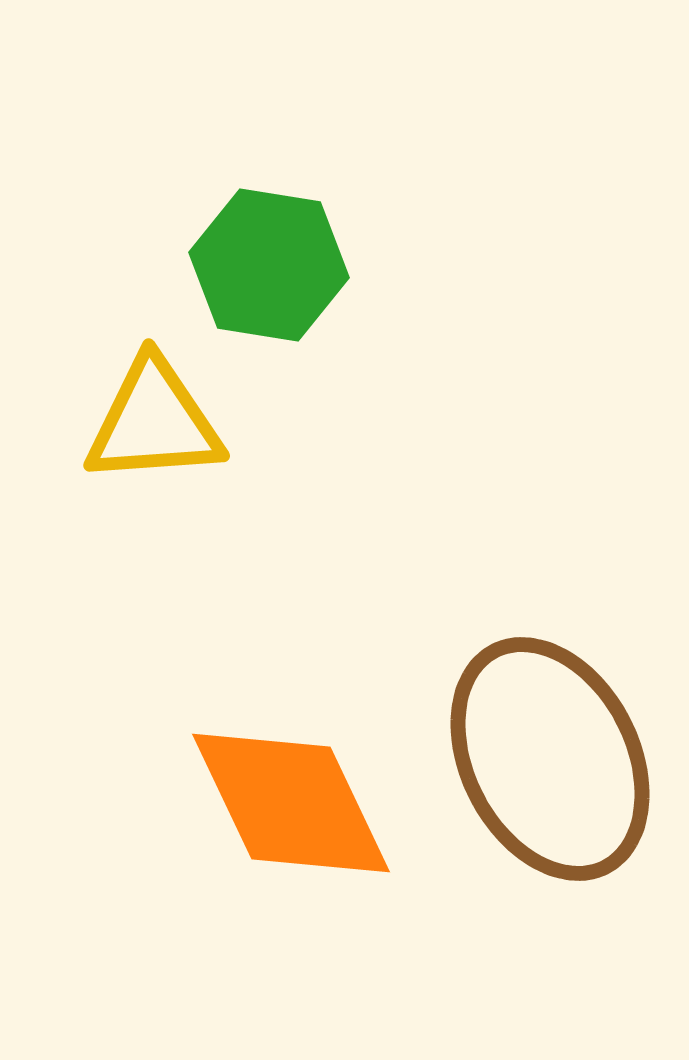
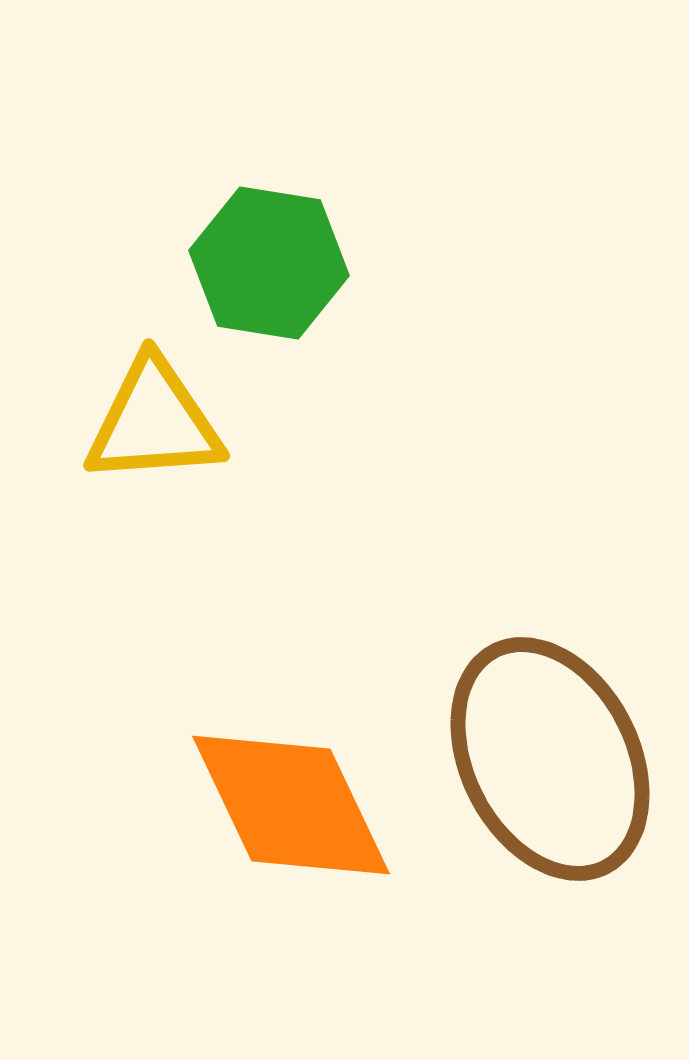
green hexagon: moved 2 px up
orange diamond: moved 2 px down
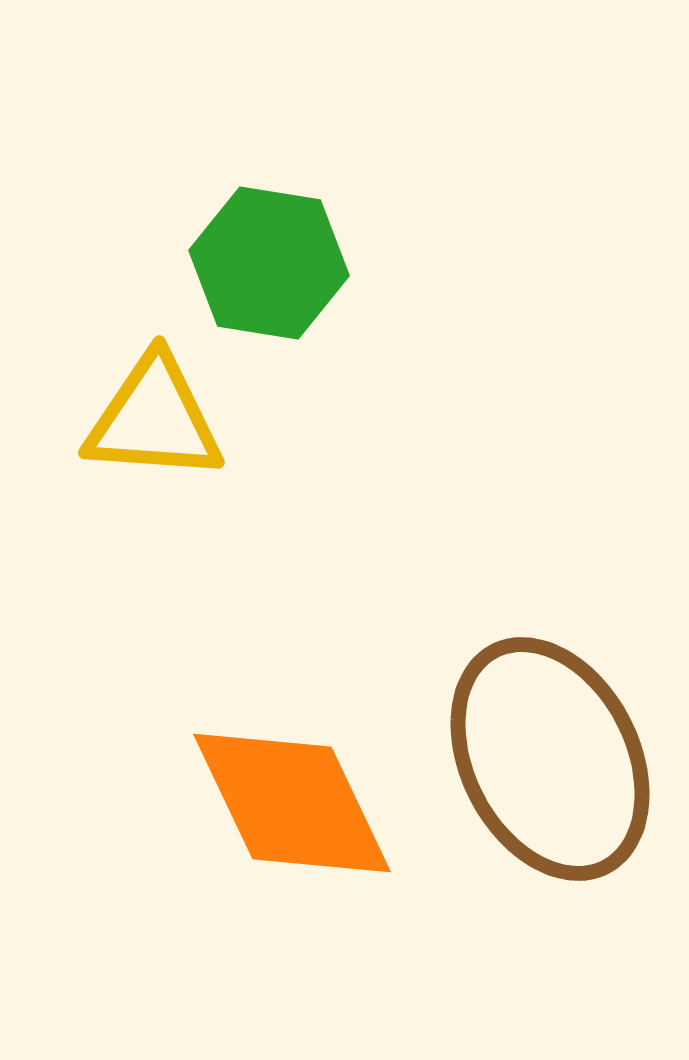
yellow triangle: moved 3 px up; rotated 8 degrees clockwise
orange diamond: moved 1 px right, 2 px up
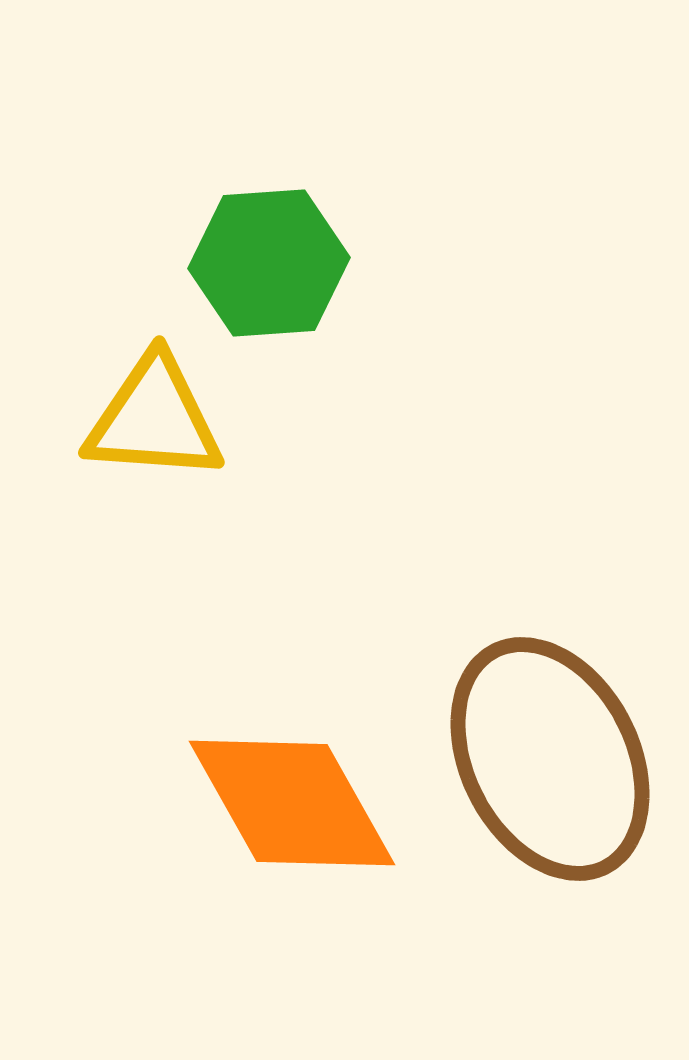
green hexagon: rotated 13 degrees counterclockwise
orange diamond: rotated 4 degrees counterclockwise
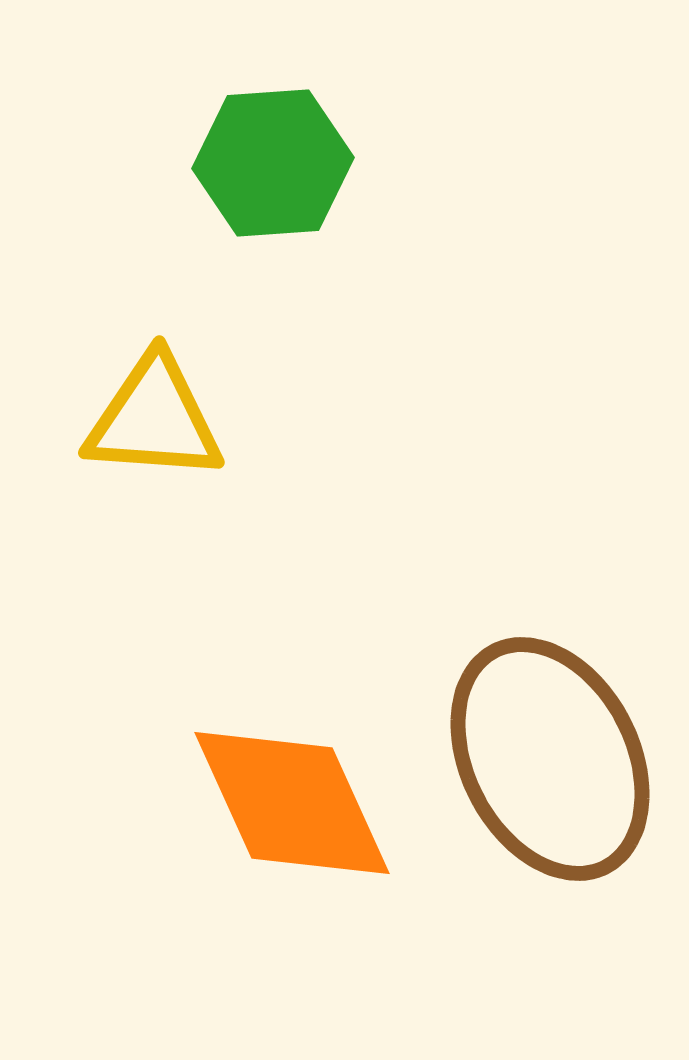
green hexagon: moved 4 px right, 100 px up
orange diamond: rotated 5 degrees clockwise
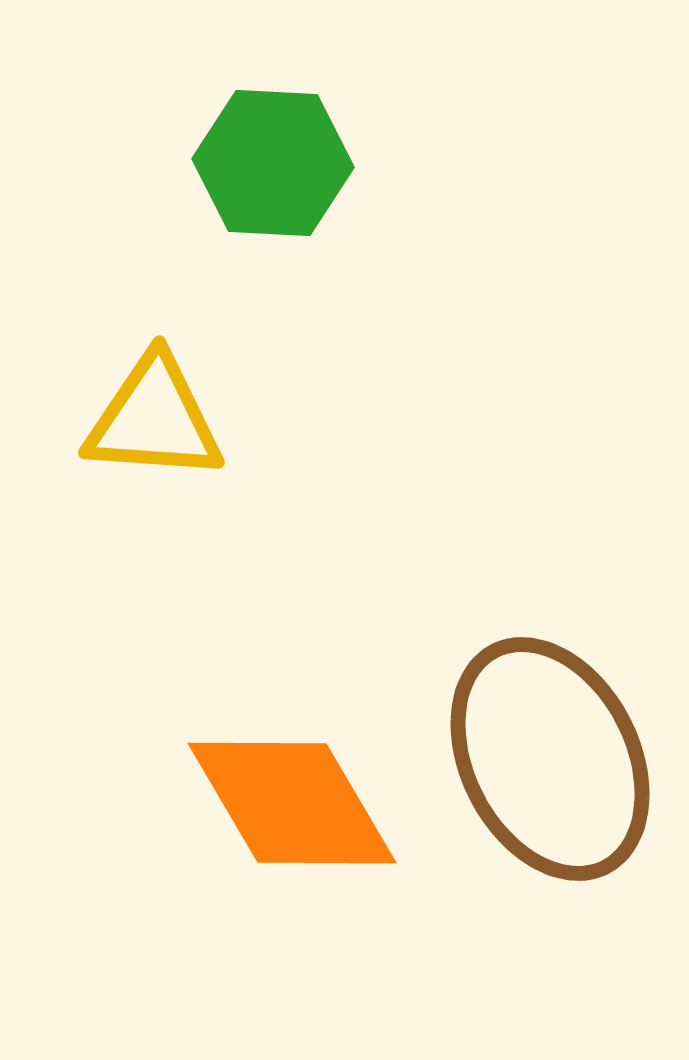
green hexagon: rotated 7 degrees clockwise
orange diamond: rotated 6 degrees counterclockwise
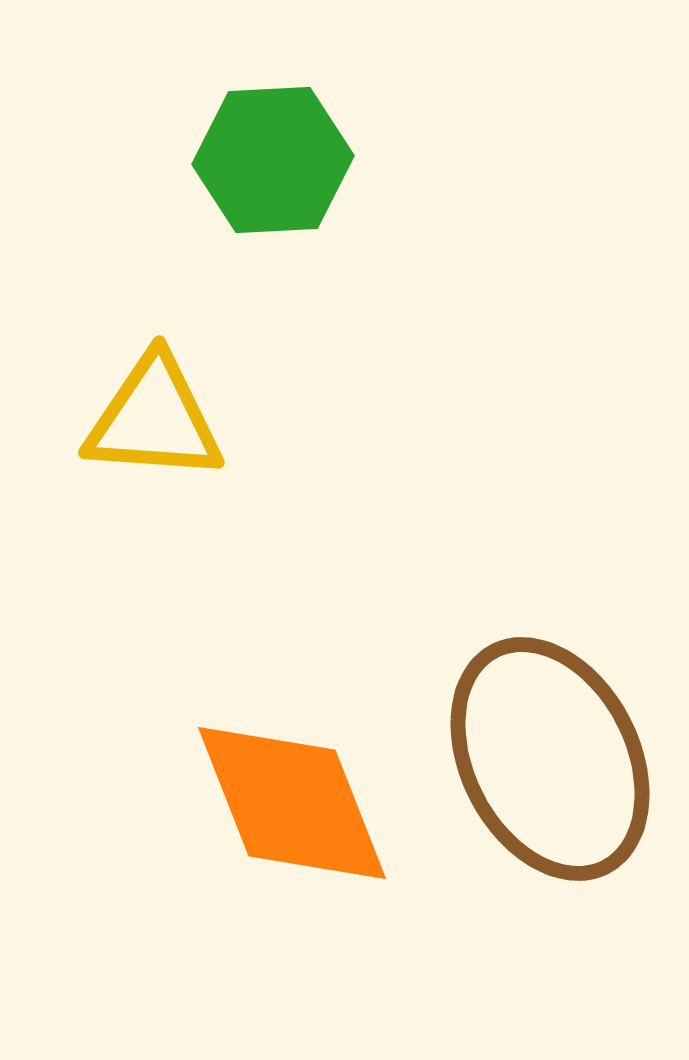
green hexagon: moved 3 px up; rotated 6 degrees counterclockwise
orange diamond: rotated 9 degrees clockwise
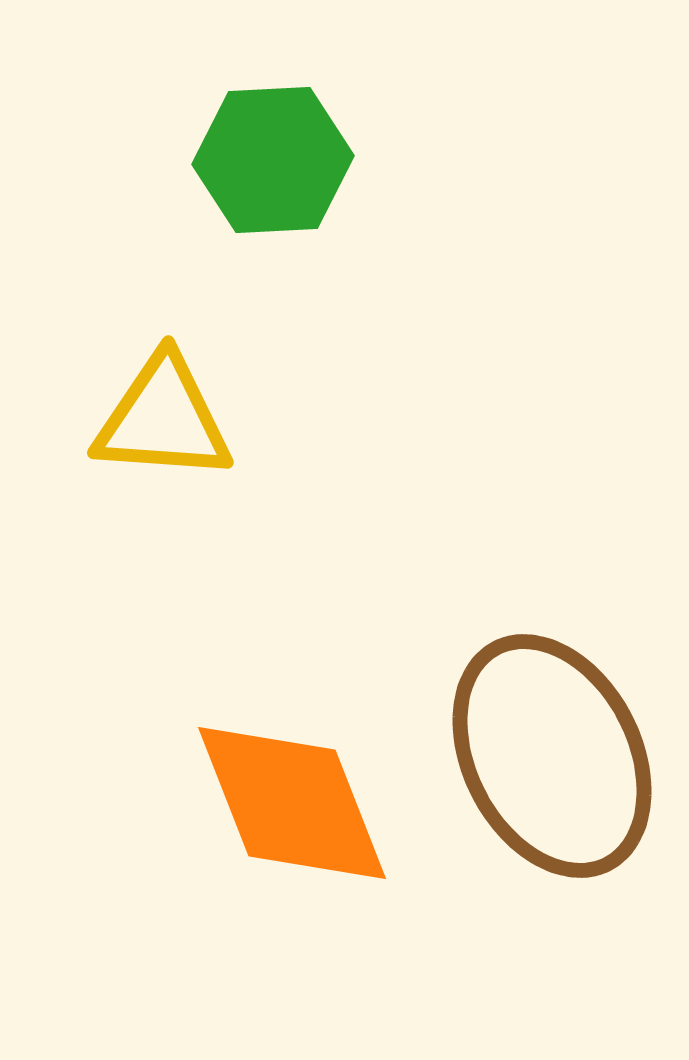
yellow triangle: moved 9 px right
brown ellipse: moved 2 px right, 3 px up
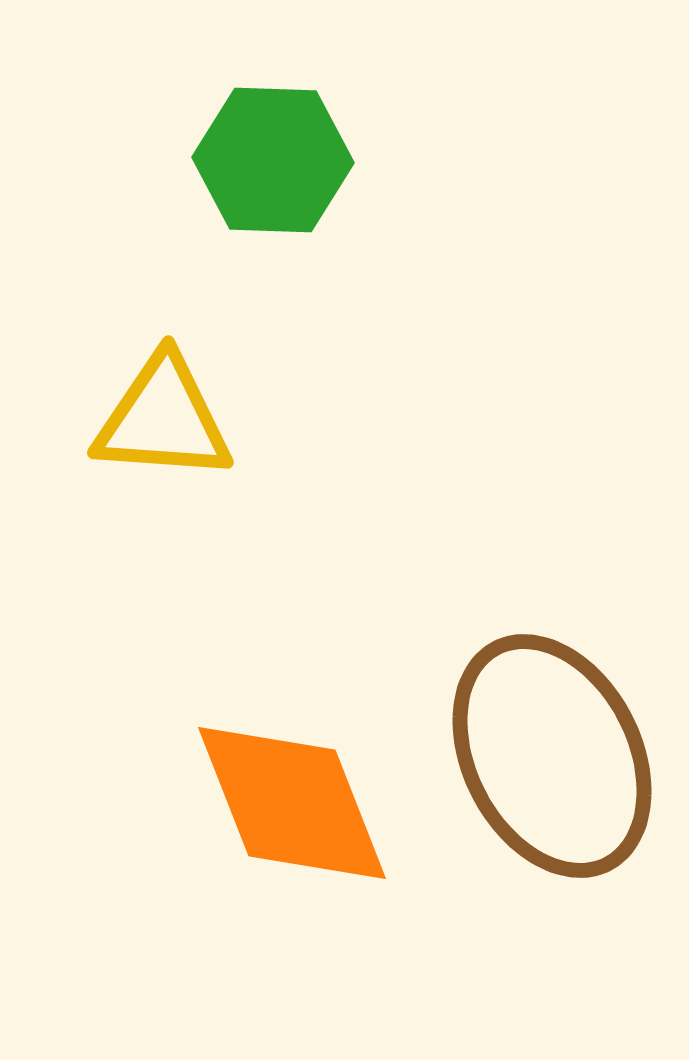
green hexagon: rotated 5 degrees clockwise
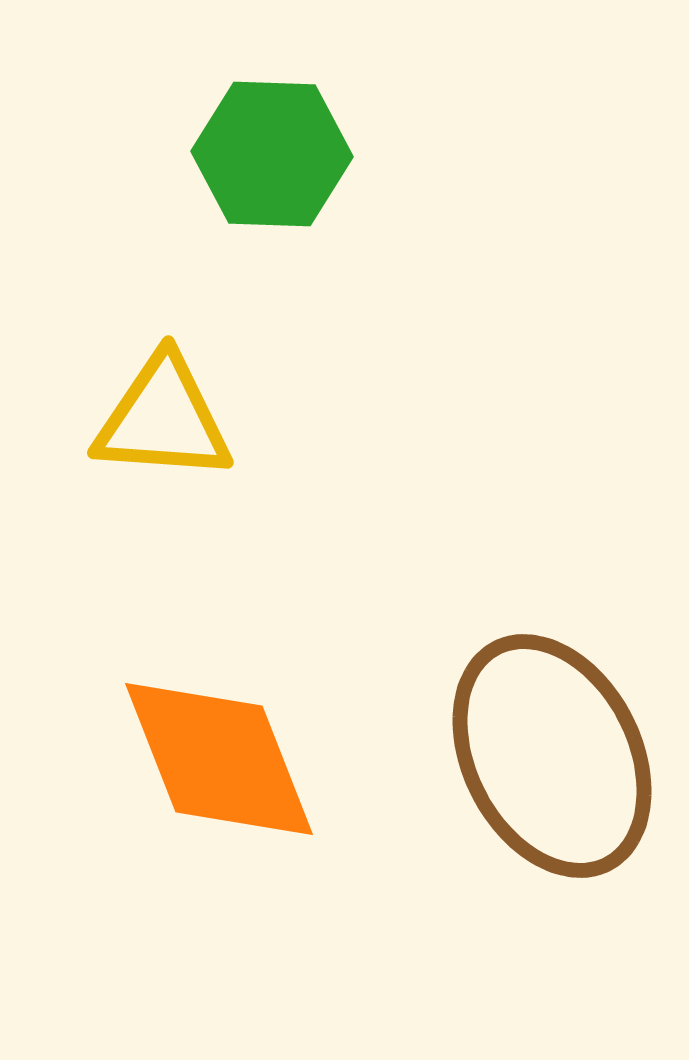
green hexagon: moved 1 px left, 6 px up
orange diamond: moved 73 px left, 44 px up
